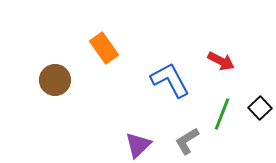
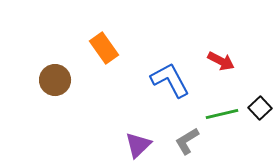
green line: rotated 56 degrees clockwise
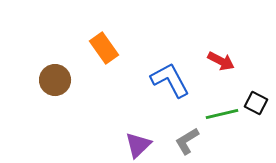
black square: moved 4 px left, 5 px up; rotated 20 degrees counterclockwise
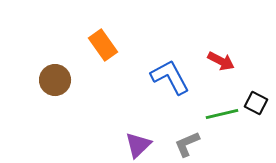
orange rectangle: moved 1 px left, 3 px up
blue L-shape: moved 3 px up
gray L-shape: moved 3 px down; rotated 8 degrees clockwise
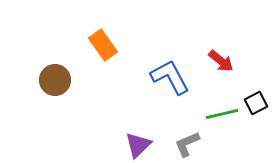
red arrow: rotated 12 degrees clockwise
black square: rotated 35 degrees clockwise
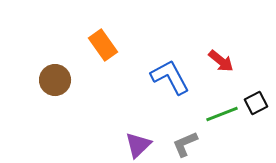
green line: rotated 8 degrees counterclockwise
gray L-shape: moved 2 px left
